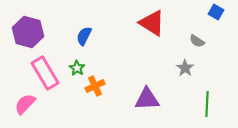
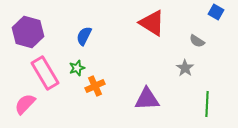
green star: rotated 21 degrees clockwise
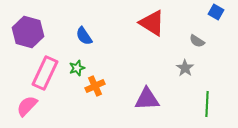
blue semicircle: rotated 60 degrees counterclockwise
pink rectangle: rotated 56 degrees clockwise
pink semicircle: moved 2 px right, 2 px down
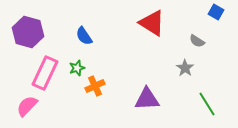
green line: rotated 35 degrees counterclockwise
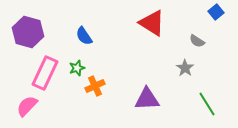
blue square: rotated 21 degrees clockwise
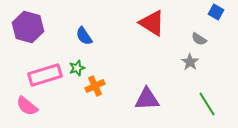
blue square: rotated 21 degrees counterclockwise
purple hexagon: moved 5 px up
gray semicircle: moved 2 px right, 2 px up
gray star: moved 5 px right, 6 px up
pink rectangle: moved 2 px down; rotated 48 degrees clockwise
pink semicircle: rotated 95 degrees counterclockwise
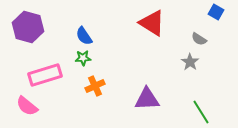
green star: moved 6 px right, 10 px up; rotated 14 degrees clockwise
green line: moved 6 px left, 8 px down
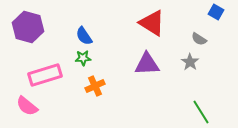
purple triangle: moved 35 px up
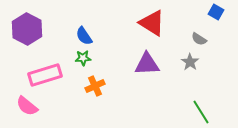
purple hexagon: moved 1 px left, 2 px down; rotated 12 degrees clockwise
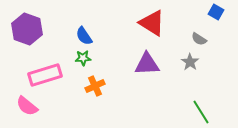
purple hexagon: rotated 8 degrees counterclockwise
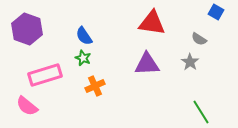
red triangle: rotated 24 degrees counterclockwise
green star: rotated 28 degrees clockwise
